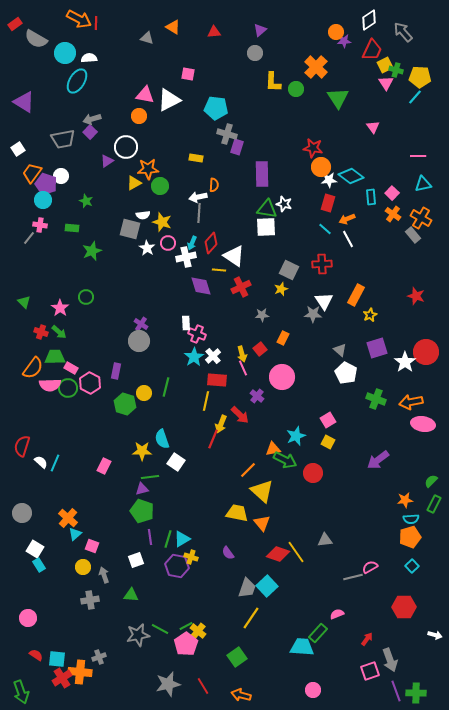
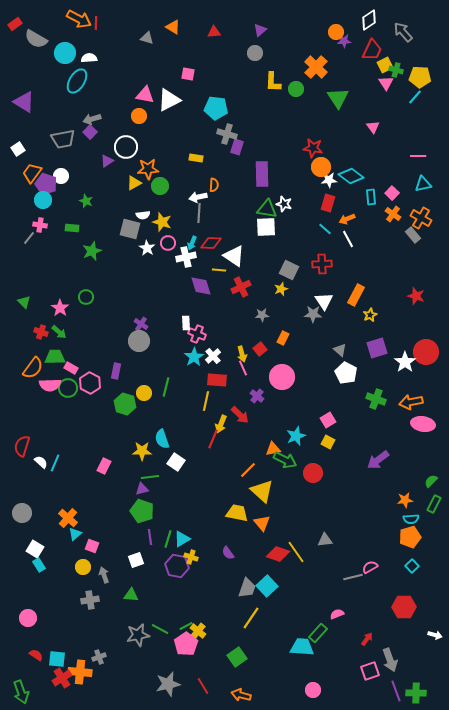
red diamond at (211, 243): rotated 50 degrees clockwise
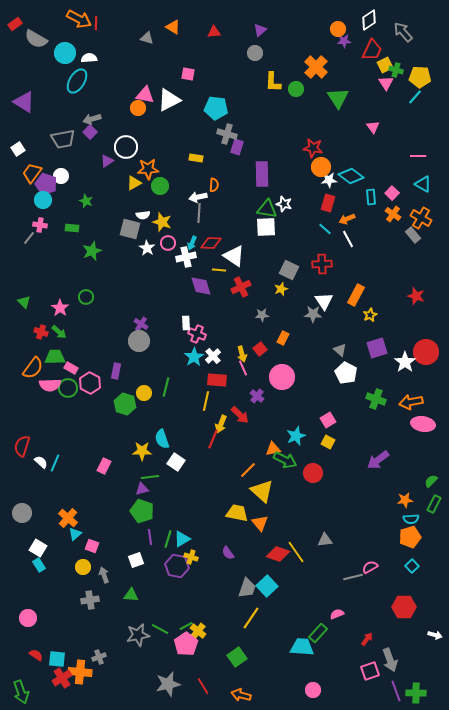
orange circle at (336, 32): moved 2 px right, 3 px up
orange circle at (139, 116): moved 1 px left, 8 px up
cyan triangle at (423, 184): rotated 42 degrees clockwise
orange triangle at (262, 523): moved 2 px left
white square at (35, 549): moved 3 px right, 1 px up
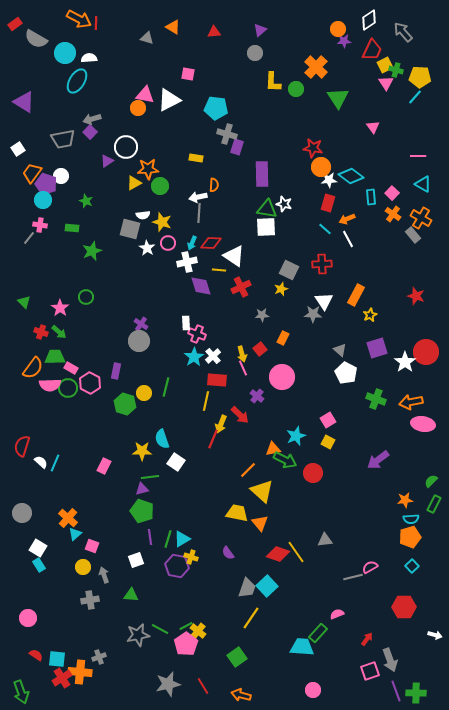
white cross at (186, 257): moved 1 px right, 5 px down
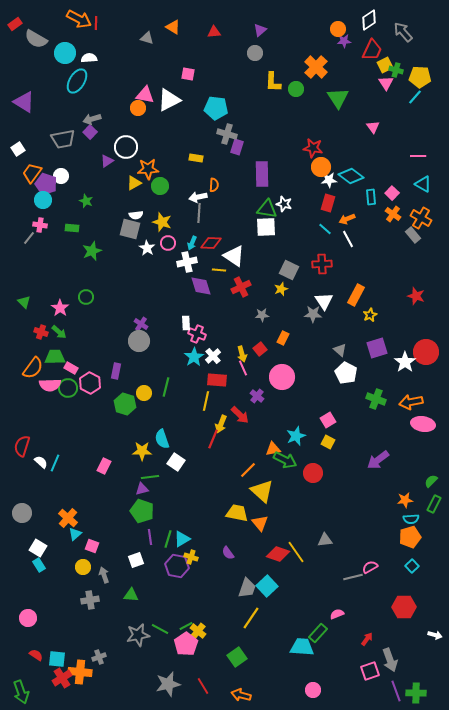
white semicircle at (143, 215): moved 7 px left
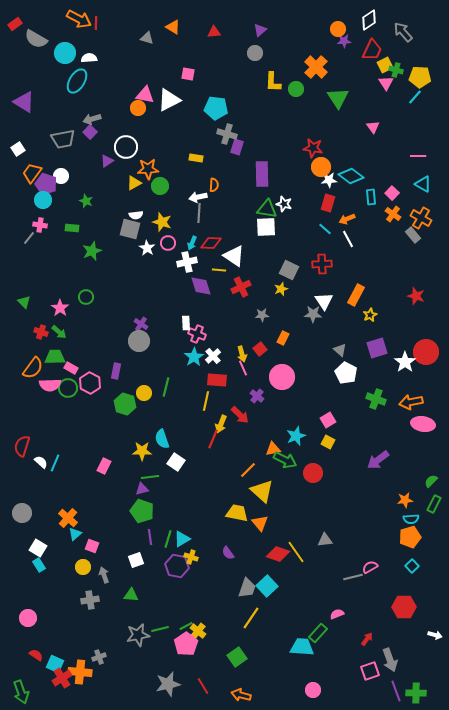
green line at (160, 629): rotated 42 degrees counterclockwise
cyan square at (57, 659): moved 2 px left, 5 px down; rotated 18 degrees clockwise
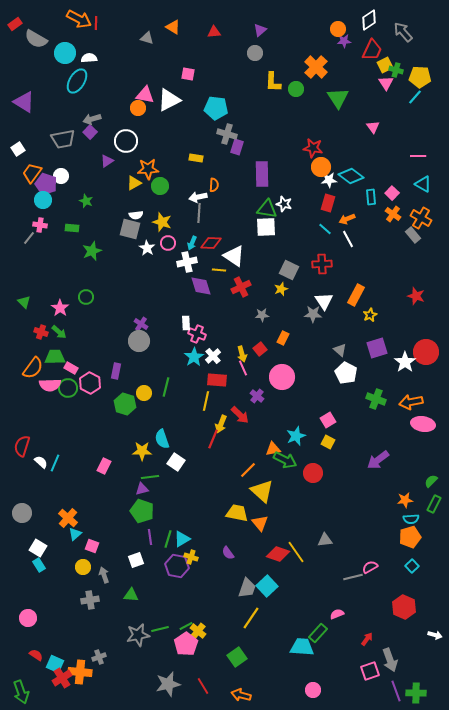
white circle at (126, 147): moved 6 px up
red hexagon at (404, 607): rotated 25 degrees clockwise
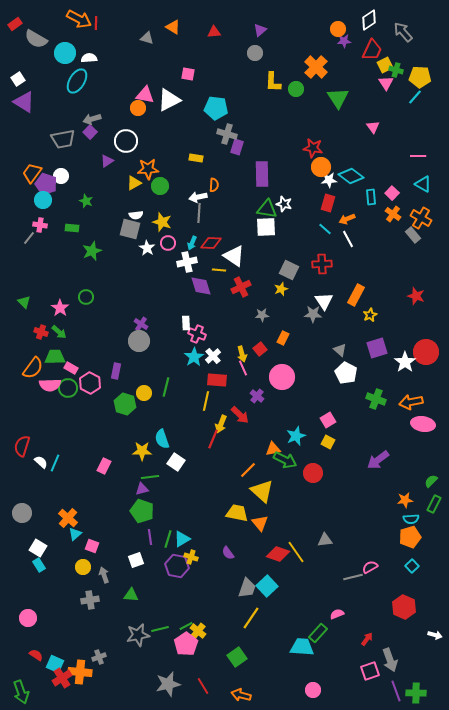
white square at (18, 149): moved 70 px up
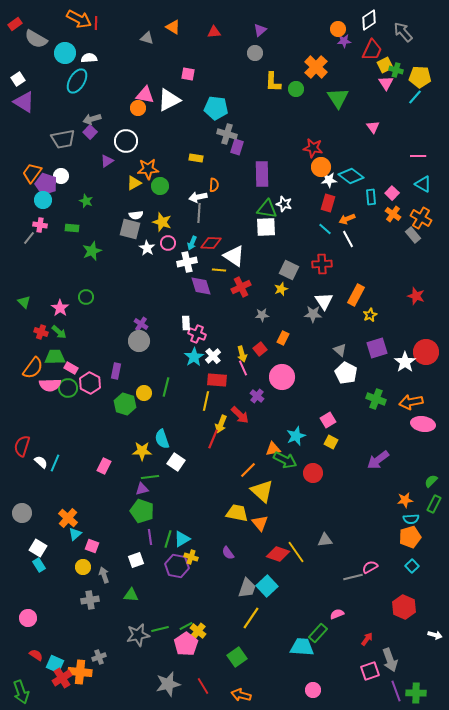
yellow square at (328, 442): moved 3 px right
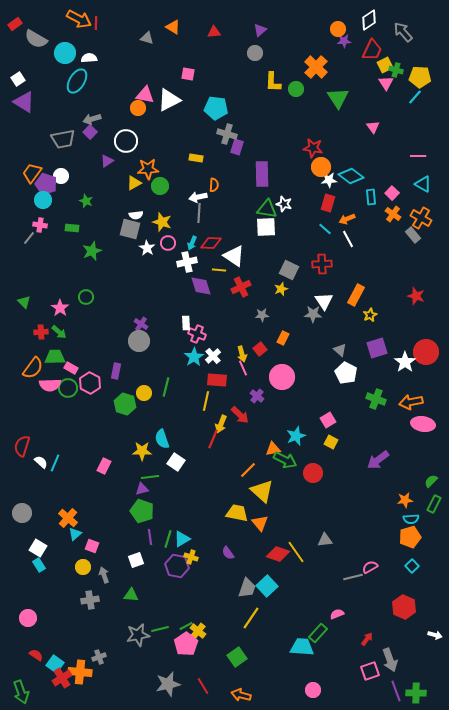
red cross at (41, 332): rotated 24 degrees counterclockwise
cyan square at (55, 664): rotated 12 degrees clockwise
